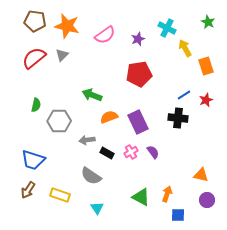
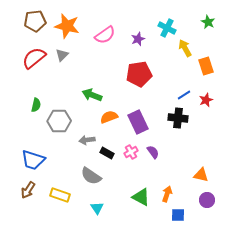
brown pentagon: rotated 15 degrees counterclockwise
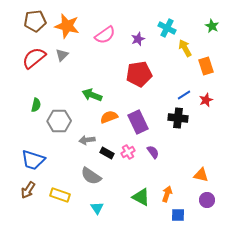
green star: moved 4 px right, 4 px down
pink cross: moved 3 px left
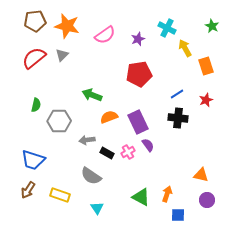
blue line: moved 7 px left, 1 px up
purple semicircle: moved 5 px left, 7 px up
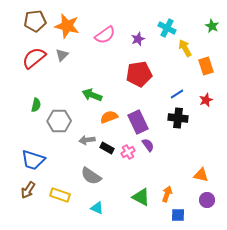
black rectangle: moved 5 px up
cyan triangle: rotated 32 degrees counterclockwise
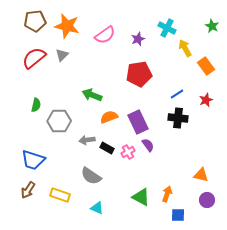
orange rectangle: rotated 18 degrees counterclockwise
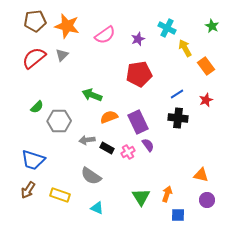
green semicircle: moved 1 px right, 2 px down; rotated 32 degrees clockwise
green triangle: rotated 30 degrees clockwise
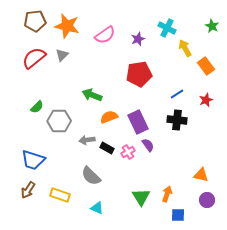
black cross: moved 1 px left, 2 px down
gray semicircle: rotated 10 degrees clockwise
